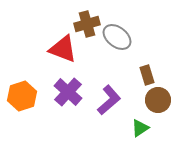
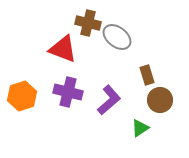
brown cross: moved 1 px right, 1 px up; rotated 30 degrees clockwise
purple cross: rotated 28 degrees counterclockwise
brown circle: moved 2 px right
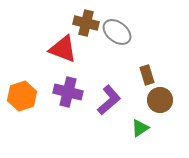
brown cross: moved 2 px left
gray ellipse: moved 5 px up
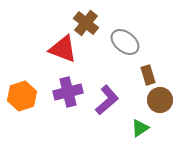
brown cross: rotated 25 degrees clockwise
gray ellipse: moved 8 px right, 10 px down
brown rectangle: moved 1 px right
purple cross: rotated 28 degrees counterclockwise
purple L-shape: moved 2 px left
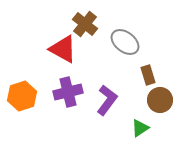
brown cross: moved 1 px left, 1 px down
red triangle: rotated 8 degrees clockwise
purple L-shape: rotated 12 degrees counterclockwise
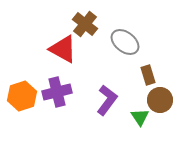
purple cross: moved 11 px left
green triangle: moved 11 px up; rotated 30 degrees counterclockwise
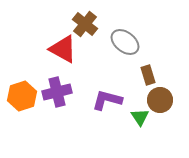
purple L-shape: rotated 112 degrees counterclockwise
